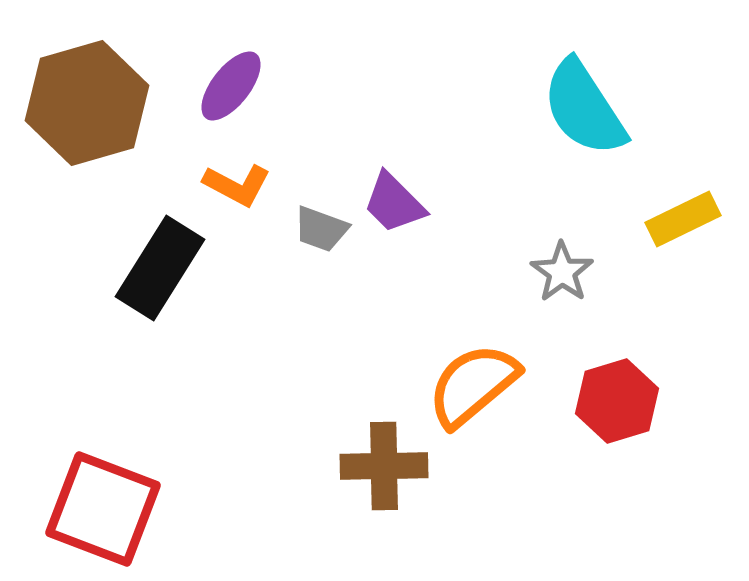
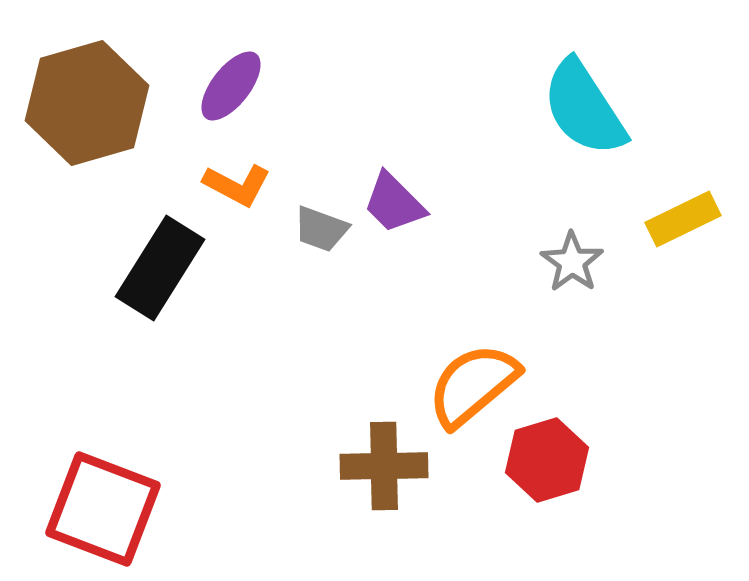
gray star: moved 10 px right, 10 px up
red hexagon: moved 70 px left, 59 px down
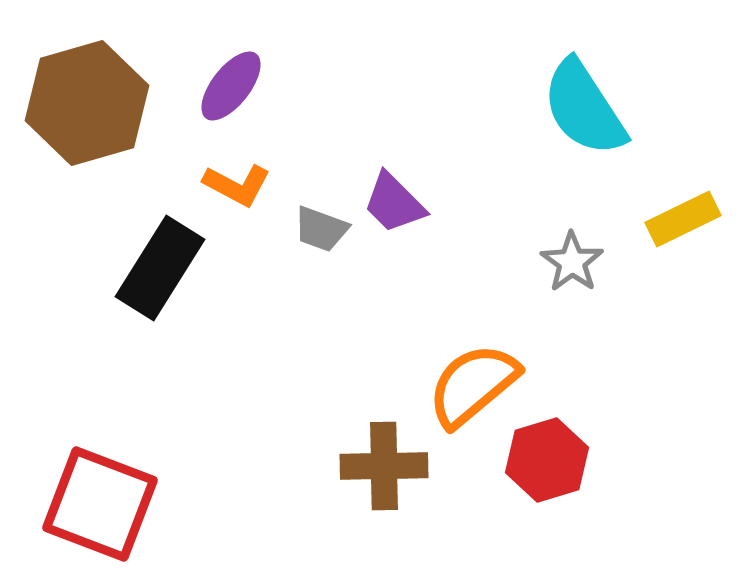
red square: moved 3 px left, 5 px up
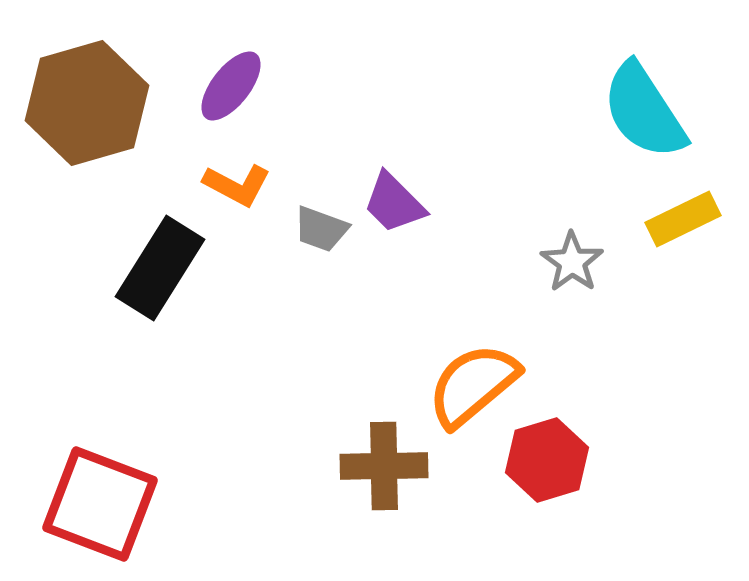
cyan semicircle: moved 60 px right, 3 px down
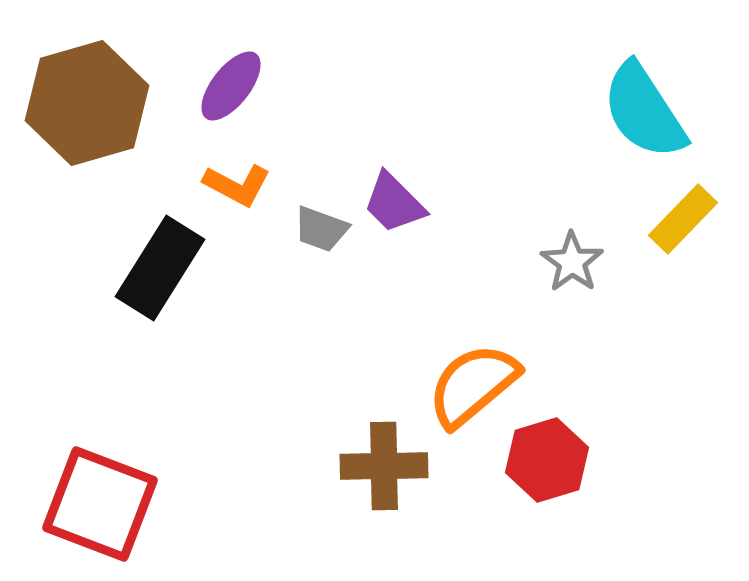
yellow rectangle: rotated 20 degrees counterclockwise
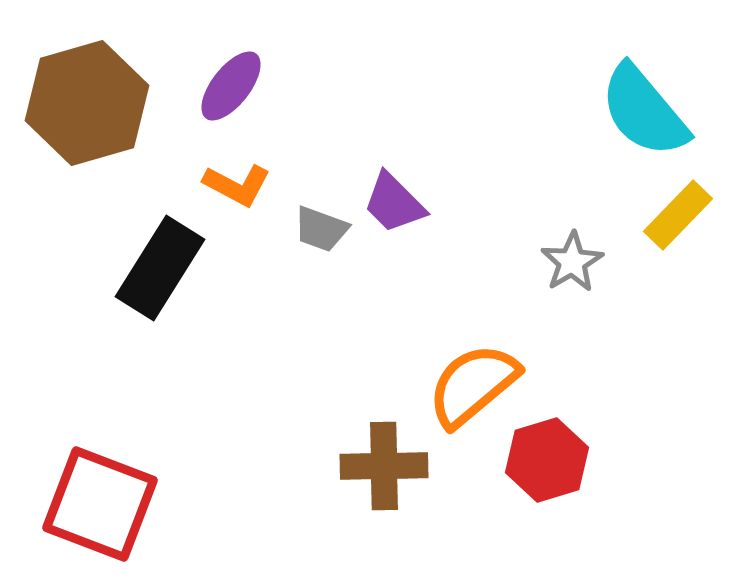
cyan semicircle: rotated 7 degrees counterclockwise
yellow rectangle: moved 5 px left, 4 px up
gray star: rotated 6 degrees clockwise
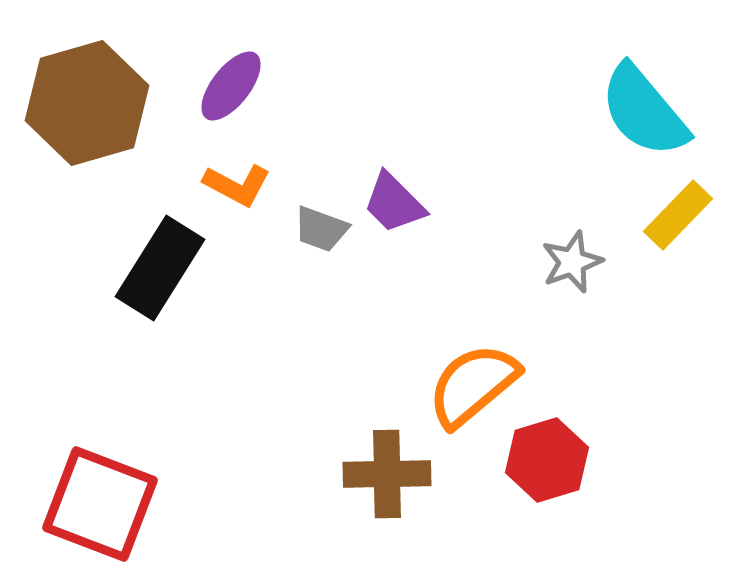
gray star: rotated 10 degrees clockwise
brown cross: moved 3 px right, 8 px down
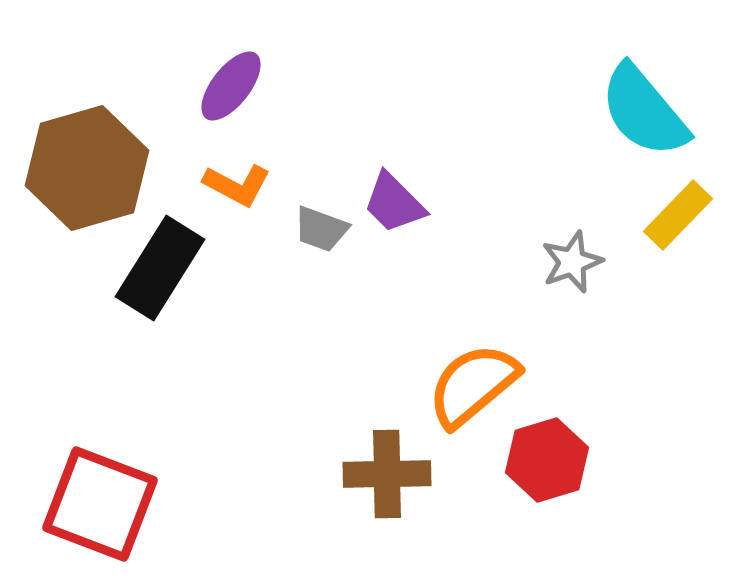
brown hexagon: moved 65 px down
